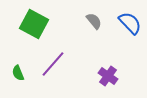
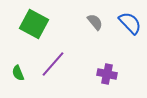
gray semicircle: moved 1 px right, 1 px down
purple cross: moved 1 px left, 2 px up; rotated 24 degrees counterclockwise
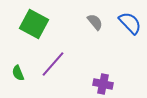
purple cross: moved 4 px left, 10 px down
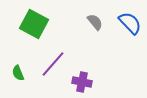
purple cross: moved 21 px left, 2 px up
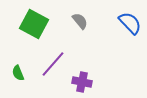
gray semicircle: moved 15 px left, 1 px up
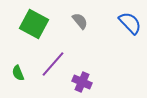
purple cross: rotated 12 degrees clockwise
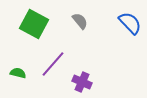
green semicircle: rotated 126 degrees clockwise
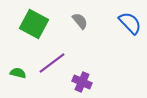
purple line: moved 1 px left, 1 px up; rotated 12 degrees clockwise
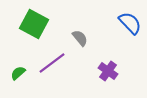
gray semicircle: moved 17 px down
green semicircle: rotated 56 degrees counterclockwise
purple cross: moved 26 px right, 11 px up; rotated 12 degrees clockwise
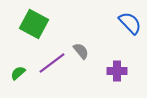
gray semicircle: moved 1 px right, 13 px down
purple cross: moved 9 px right; rotated 36 degrees counterclockwise
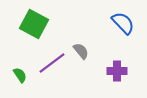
blue semicircle: moved 7 px left
green semicircle: moved 2 px right, 2 px down; rotated 98 degrees clockwise
